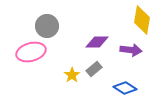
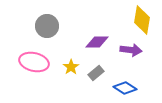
pink ellipse: moved 3 px right, 10 px down; rotated 28 degrees clockwise
gray rectangle: moved 2 px right, 4 px down
yellow star: moved 1 px left, 8 px up
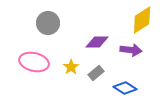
yellow diamond: rotated 48 degrees clockwise
gray circle: moved 1 px right, 3 px up
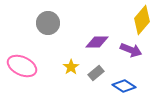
yellow diamond: rotated 16 degrees counterclockwise
purple arrow: rotated 15 degrees clockwise
pink ellipse: moved 12 px left, 4 px down; rotated 12 degrees clockwise
blue diamond: moved 1 px left, 2 px up
